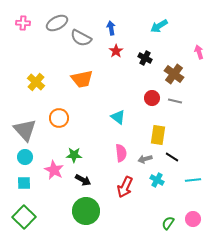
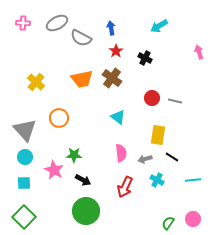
brown cross: moved 62 px left, 4 px down
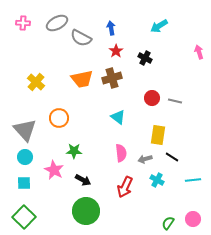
brown cross: rotated 36 degrees clockwise
green star: moved 4 px up
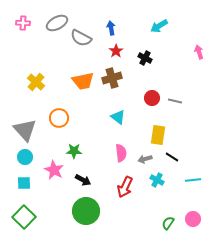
orange trapezoid: moved 1 px right, 2 px down
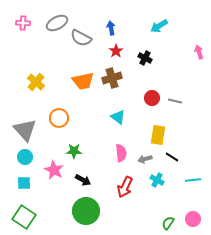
green square: rotated 10 degrees counterclockwise
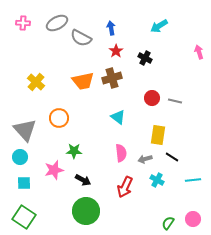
cyan circle: moved 5 px left
pink star: rotated 30 degrees clockwise
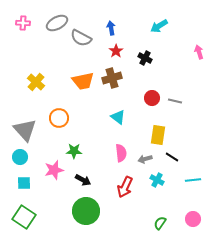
green semicircle: moved 8 px left
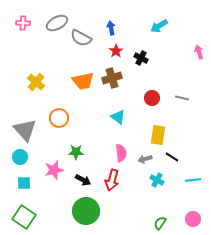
black cross: moved 4 px left
gray line: moved 7 px right, 3 px up
green star: moved 2 px right, 1 px down
red arrow: moved 13 px left, 7 px up; rotated 10 degrees counterclockwise
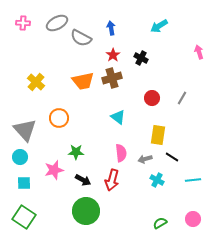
red star: moved 3 px left, 4 px down
gray line: rotated 72 degrees counterclockwise
green semicircle: rotated 24 degrees clockwise
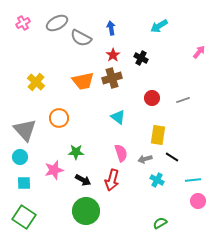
pink cross: rotated 32 degrees counterclockwise
pink arrow: rotated 56 degrees clockwise
gray line: moved 1 px right, 2 px down; rotated 40 degrees clockwise
pink semicircle: rotated 12 degrees counterclockwise
pink circle: moved 5 px right, 18 px up
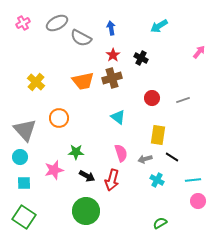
black arrow: moved 4 px right, 4 px up
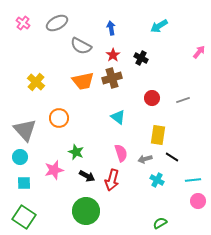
pink cross: rotated 24 degrees counterclockwise
gray semicircle: moved 8 px down
green star: rotated 21 degrees clockwise
